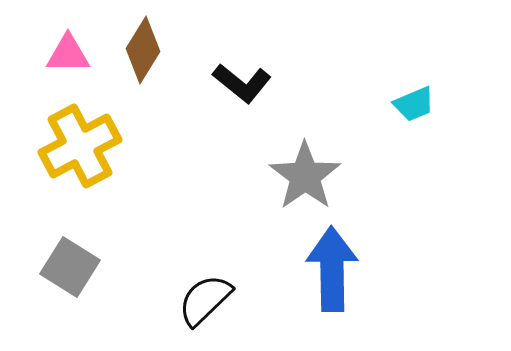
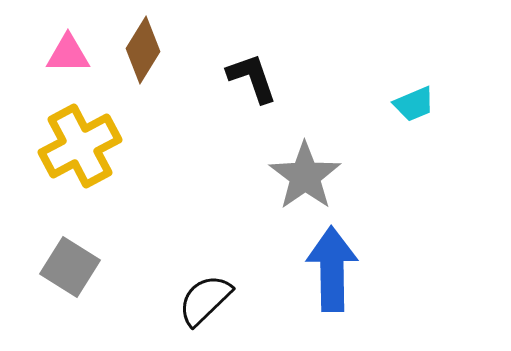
black L-shape: moved 10 px right, 5 px up; rotated 148 degrees counterclockwise
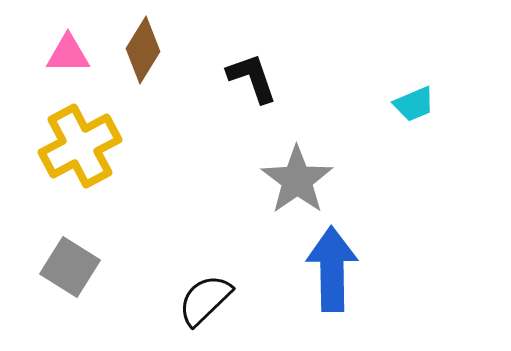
gray star: moved 8 px left, 4 px down
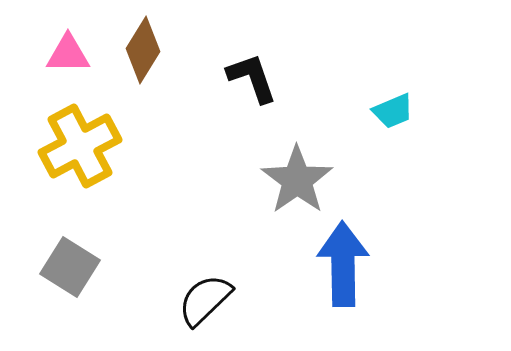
cyan trapezoid: moved 21 px left, 7 px down
blue arrow: moved 11 px right, 5 px up
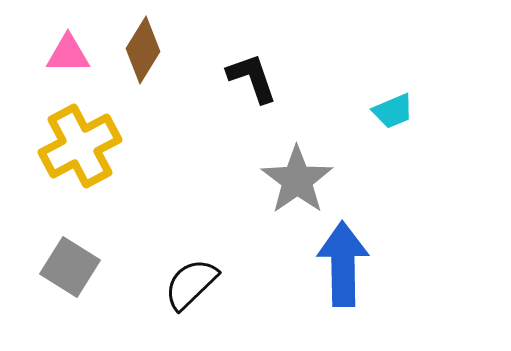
black semicircle: moved 14 px left, 16 px up
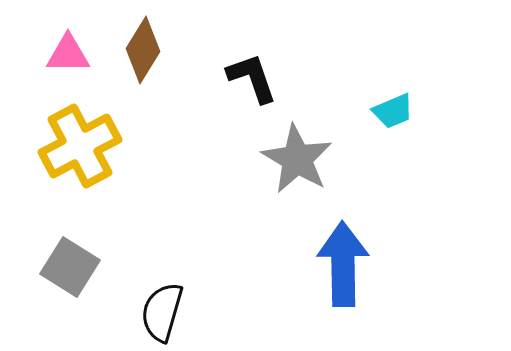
gray star: moved 21 px up; rotated 6 degrees counterclockwise
black semicircle: moved 29 px left, 28 px down; rotated 30 degrees counterclockwise
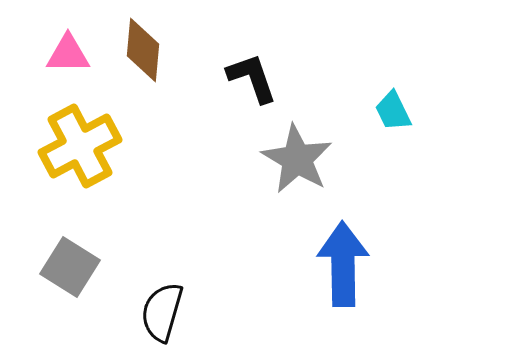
brown diamond: rotated 26 degrees counterclockwise
cyan trapezoid: rotated 87 degrees clockwise
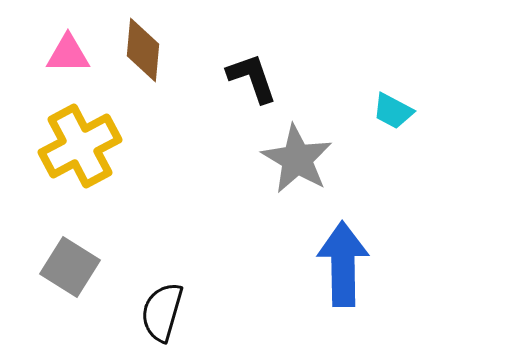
cyan trapezoid: rotated 36 degrees counterclockwise
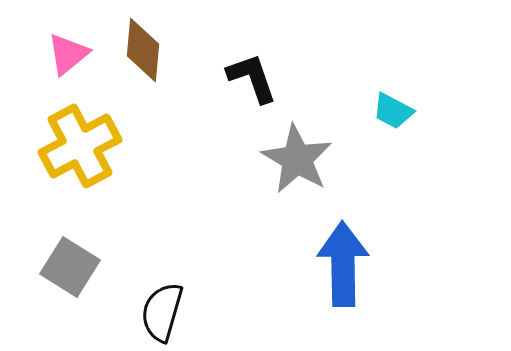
pink triangle: rotated 39 degrees counterclockwise
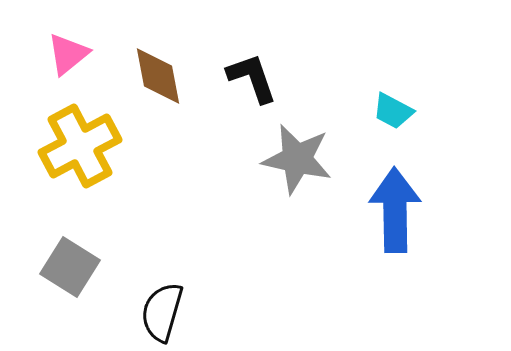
brown diamond: moved 15 px right, 26 px down; rotated 16 degrees counterclockwise
gray star: rotated 18 degrees counterclockwise
blue arrow: moved 52 px right, 54 px up
